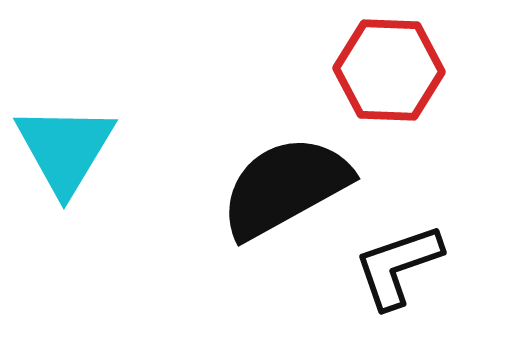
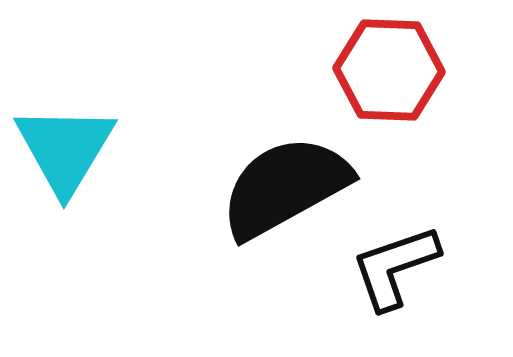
black L-shape: moved 3 px left, 1 px down
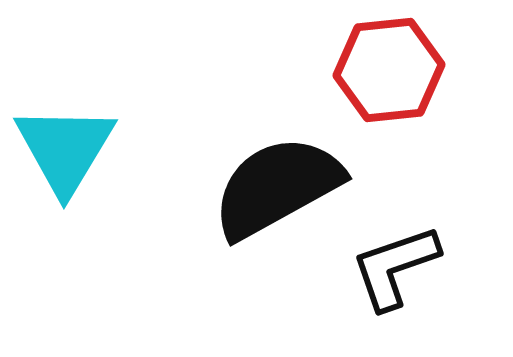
red hexagon: rotated 8 degrees counterclockwise
black semicircle: moved 8 px left
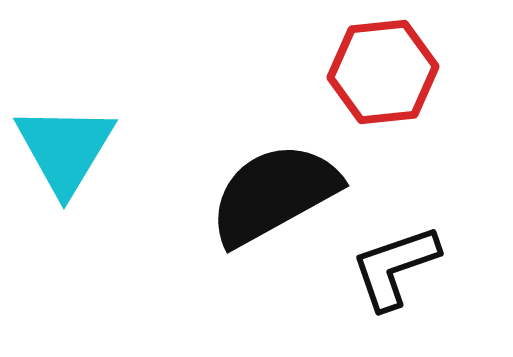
red hexagon: moved 6 px left, 2 px down
black semicircle: moved 3 px left, 7 px down
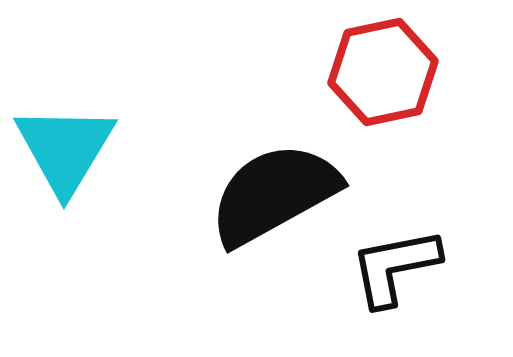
red hexagon: rotated 6 degrees counterclockwise
black L-shape: rotated 8 degrees clockwise
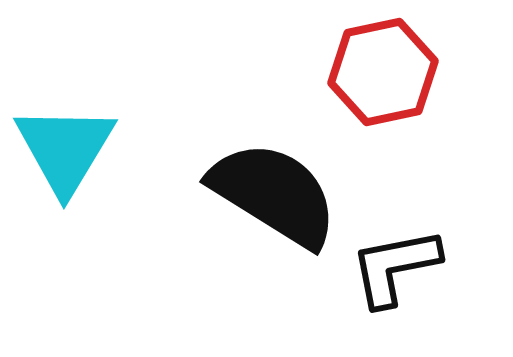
black semicircle: rotated 61 degrees clockwise
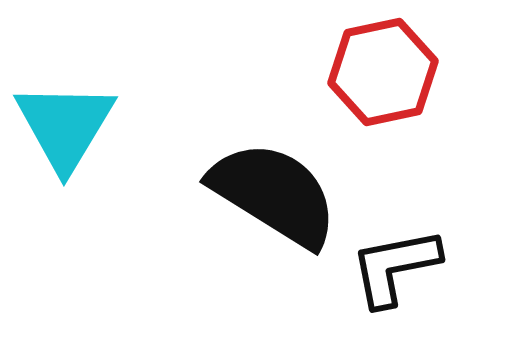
cyan triangle: moved 23 px up
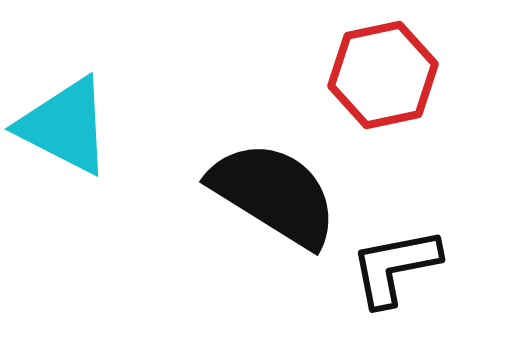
red hexagon: moved 3 px down
cyan triangle: rotated 34 degrees counterclockwise
